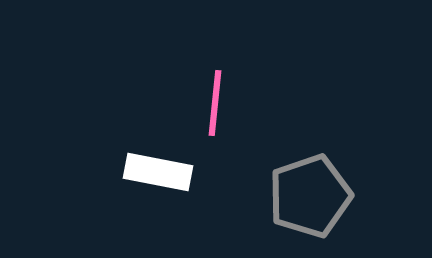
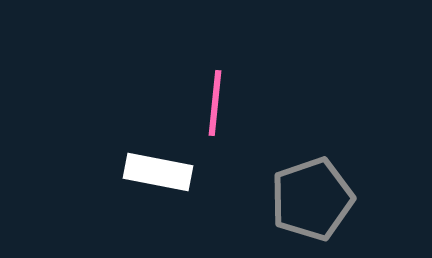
gray pentagon: moved 2 px right, 3 px down
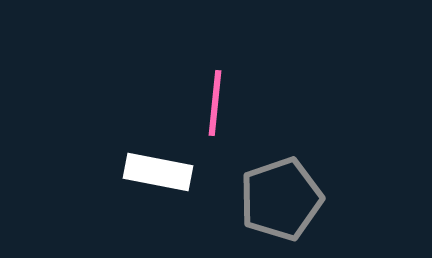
gray pentagon: moved 31 px left
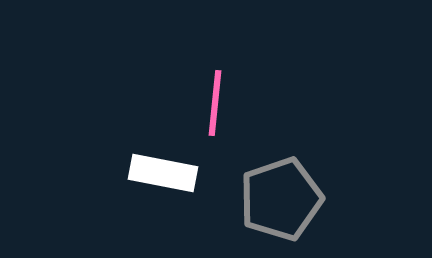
white rectangle: moved 5 px right, 1 px down
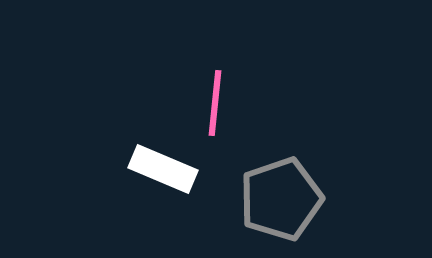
white rectangle: moved 4 px up; rotated 12 degrees clockwise
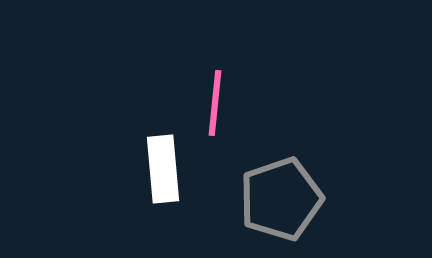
white rectangle: rotated 62 degrees clockwise
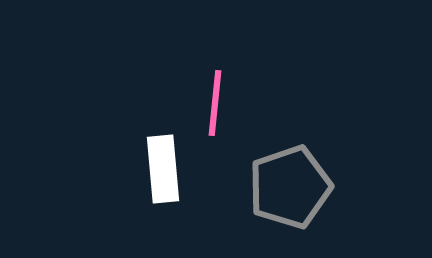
gray pentagon: moved 9 px right, 12 px up
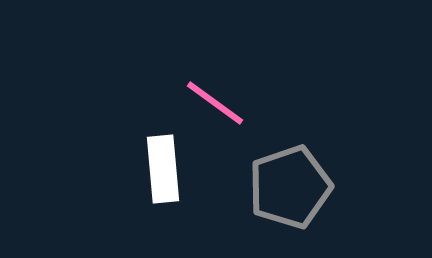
pink line: rotated 60 degrees counterclockwise
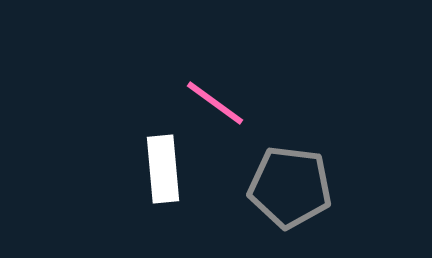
gray pentagon: rotated 26 degrees clockwise
